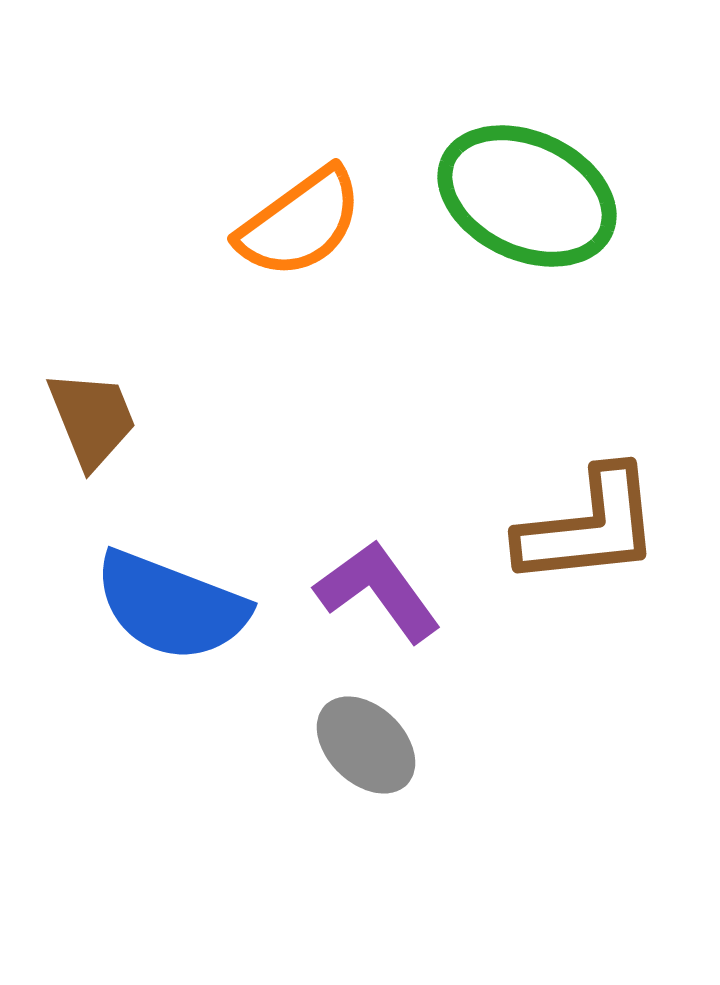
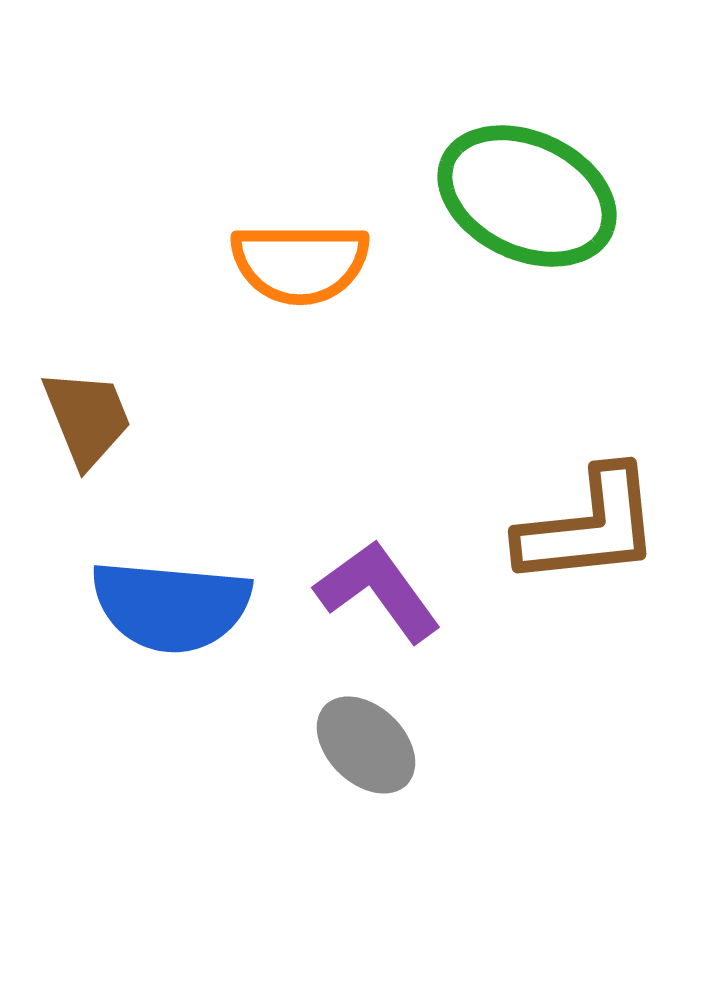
orange semicircle: moved 40 px down; rotated 36 degrees clockwise
brown trapezoid: moved 5 px left, 1 px up
blue semicircle: rotated 16 degrees counterclockwise
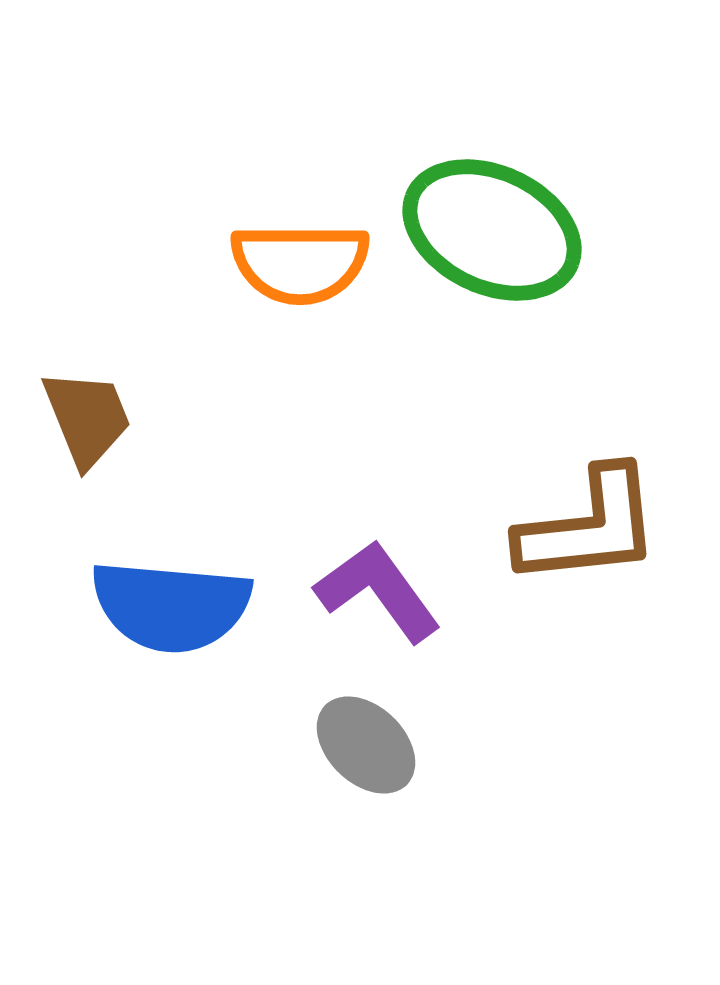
green ellipse: moved 35 px left, 34 px down
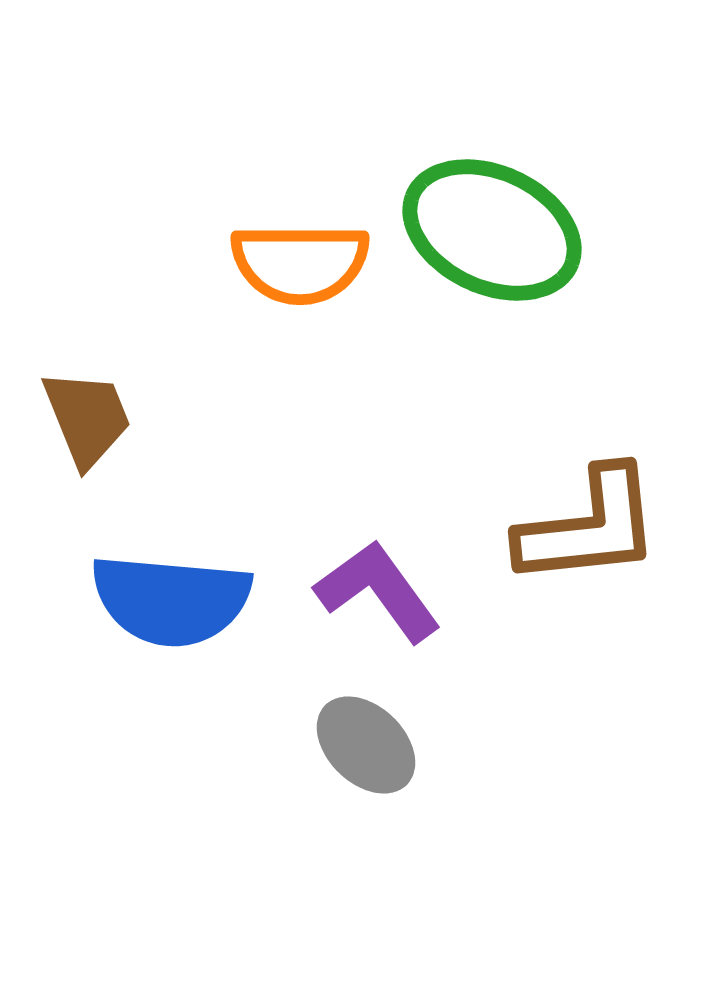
blue semicircle: moved 6 px up
